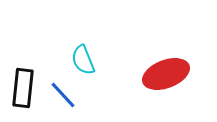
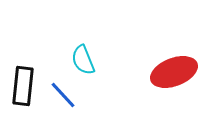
red ellipse: moved 8 px right, 2 px up
black rectangle: moved 2 px up
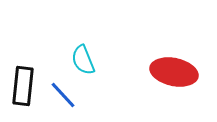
red ellipse: rotated 33 degrees clockwise
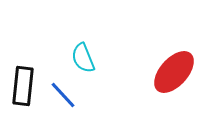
cyan semicircle: moved 2 px up
red ellipse: rotated 60 degrees counterclockwise
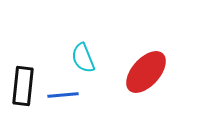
red ellipse: moved 28 px left
blue line: rotated 52 degrees counterclockwise
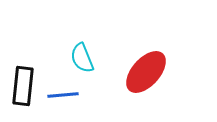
cyan semicircle: moved 1 px left
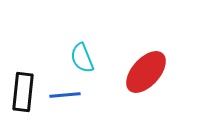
black rectangle: moved 6 px down
blue line: moved 2 px right
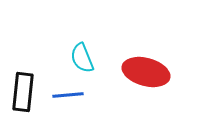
red ellipse: rotated 63 degrees clockwise
blue line: moved 3 px right
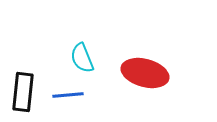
red ellipse: moved 1 px left, 1 px down
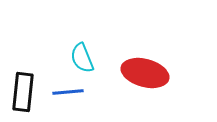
blue line: moved 3 px up
